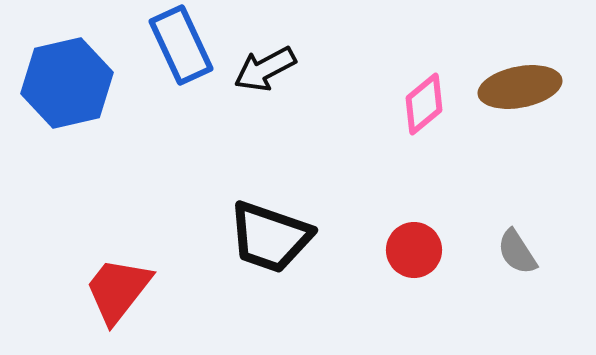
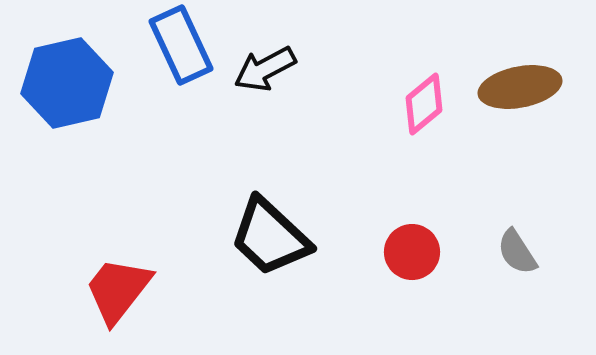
black trapezoid: rotated 24 degrees clockwise
red circle: moved 2 px left, 2 px down
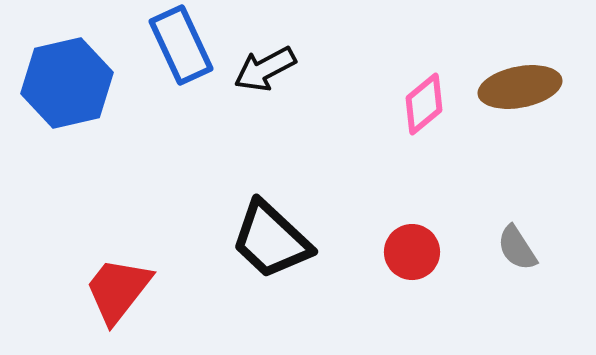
black trapezoid: moved 1 px right, 3 px down
gray semicircle: moved 4 px up
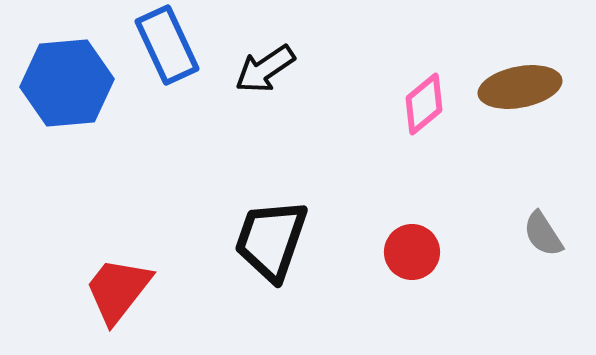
blue rectangle: moved 14 px left
black arrow: rotated 6 degrees counterclockwise
blue hexagon: rotated 8 degrees clockwise
black trapezoid: rotated 66 degrees clockwise
gray semicircle: moved 26 px right, 14 px up
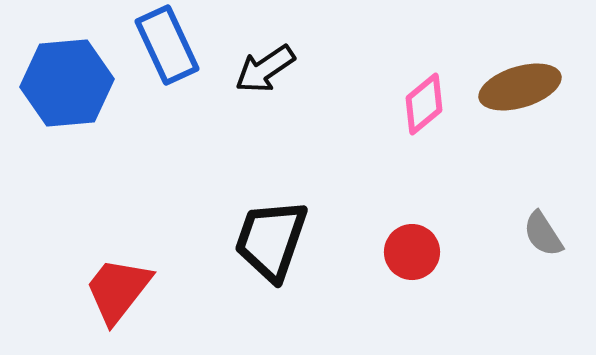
brown ellipse: rotated 6 degrees counterclockwise
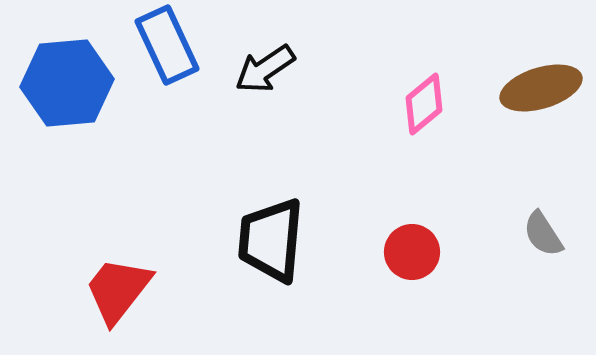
brown ellipse: moved 21 px right, 1 px down
black trapezoid: rotated 14 degrees counterclockwise
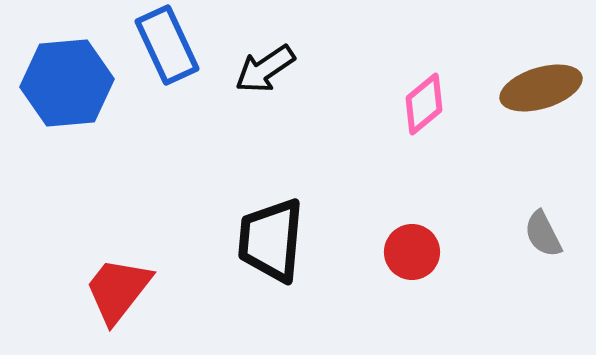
gray semicircle: rotated 6 degrees clockwise
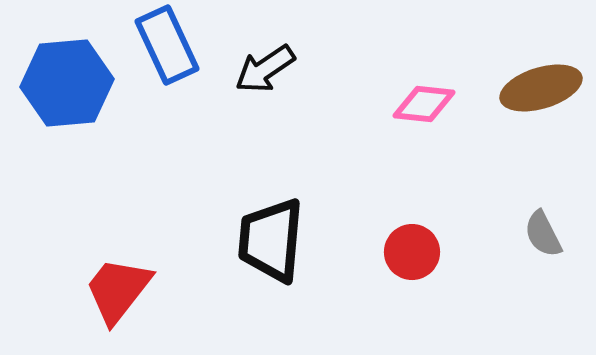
pink diamond: rotated 46 degrees clockwise
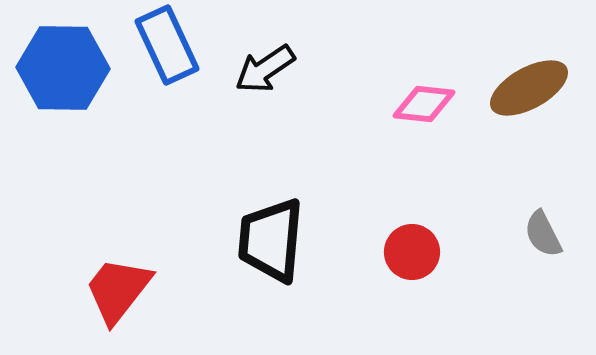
blue hexagon: moved 4 px left, 15 px up; rotated 6 degrees clockwise
brown ellipse: moved 12 px left; rotated 12 degrees counterclockwise
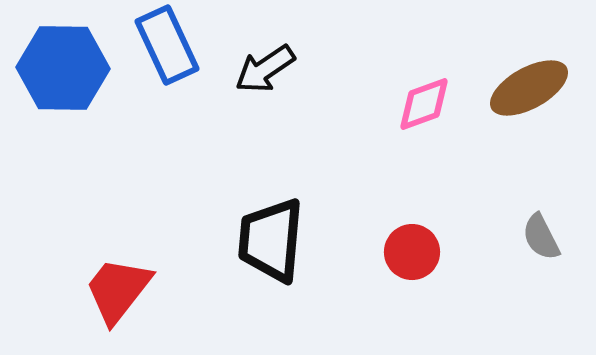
pink diamond: rotated 26 degrees counterclockwise
gray semicircle: moved 2 px left, 3 px down
